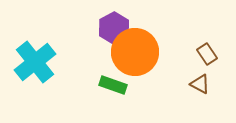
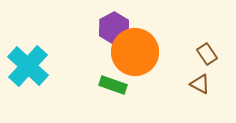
cyan cross: moved 7 px left, 4 px down; rotated 9 degrees counterclockwise
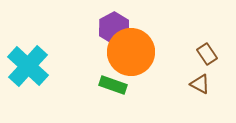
orange circle: moved 4 px left
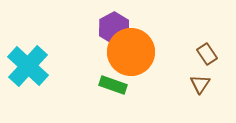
brown triangle: rotated 35 degrees clockwise
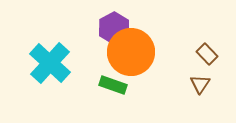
brown rectangle: rotated 10 degrees counterclockwise
cyan cross: moved 22 px right, 3 px up
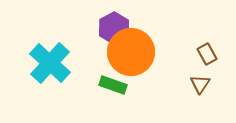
brown rectangle: rotated 15 degrees clockwise
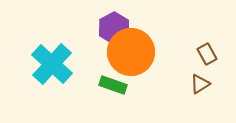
cyan cross: moved 2 px right, 1 px down
brown triangle: rotated 25 degrees clockwise
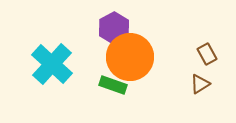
orange circle: moved 1 px left, 5 px down
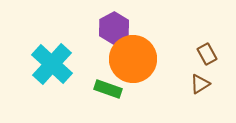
orange circle: moved 3 px right, 2 px down
green rectangle: moved 5 px left, 4 px down
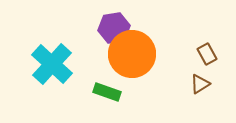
purple hexagon: rotated 20 degrees clockwise
orange circle: moved 1 px left, 5 px up
green rectangle: moved 1 px left, 3 px down
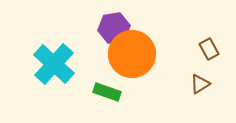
brown rectangle: moved 2 px right, 5 px up
cyan cross: moved 2 px right
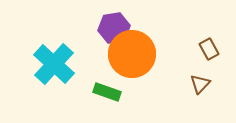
brown triangle: rotated 15 degrees counterclockwise
